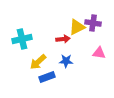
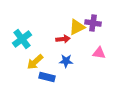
cyan cross: rotated 24 degrees counterclockwise
yellow arrow: moved 3 px left
blue rectangle: rotated 35 degrees clockwise
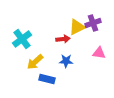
purple cross: rotated 28 degrees counterclockwise
blue rectangle: moved 2 px down
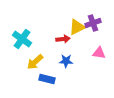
cyan cross: rotated 18 degrees counterclockwise
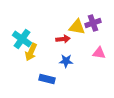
yellow triangle: rotated 36 degrees clockwise
yellow arrow: moved 4 px left, 10 px up; rotated 24 degrees counterclockwise
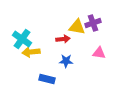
yellow arrow: rotated 60 degrees clockwise
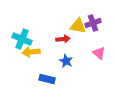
yellow triangle: moved 1 px right, 1 px up
cyan cross: rotated 12 degrees counterclockwise
pink triangle: rotated 32 degrees clockwise
blue star: rotated 24 degrees clockwise
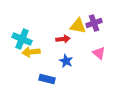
purple cross: moved 1 px right
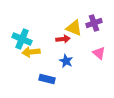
yellow triangle: moved 4 px left, 2 px down; rotated 12 degrees clockwise
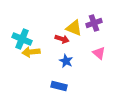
red arrow: moved 1 px left; rotated 24 degrees clockwise
blue rectangle: moved 12 px right, 7 px down
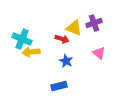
blue rectangle: rotated 28 degrees counterclockwise
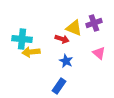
cyan cross: rotated 18 degrees counterclockwise
blue rectangle: rotated 42 degrees counterclockwise
